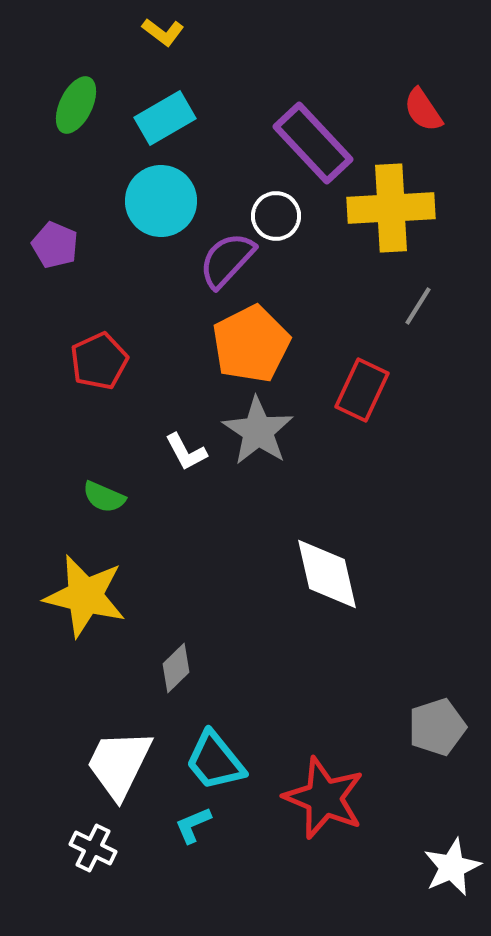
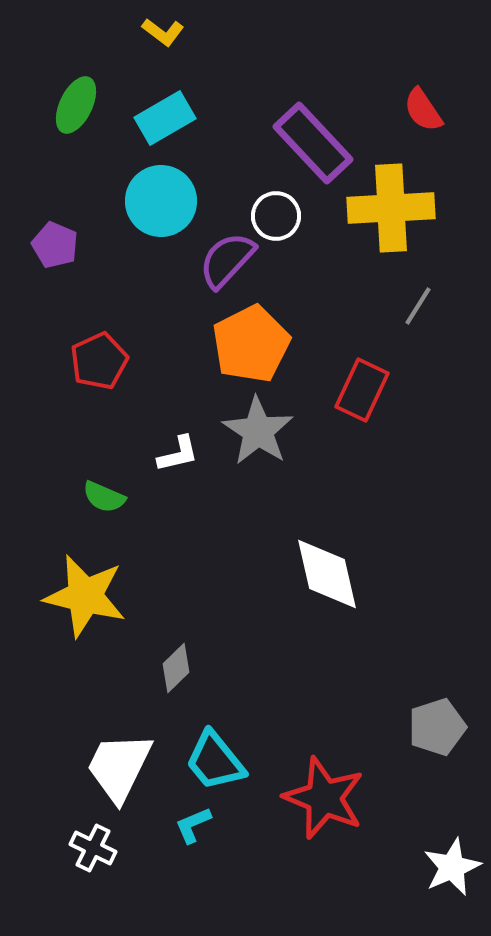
white L-shape: moved 8 px left, 2 px down; rotated 75 degrees counterclockwise
white trapezoid: moved 3 px down
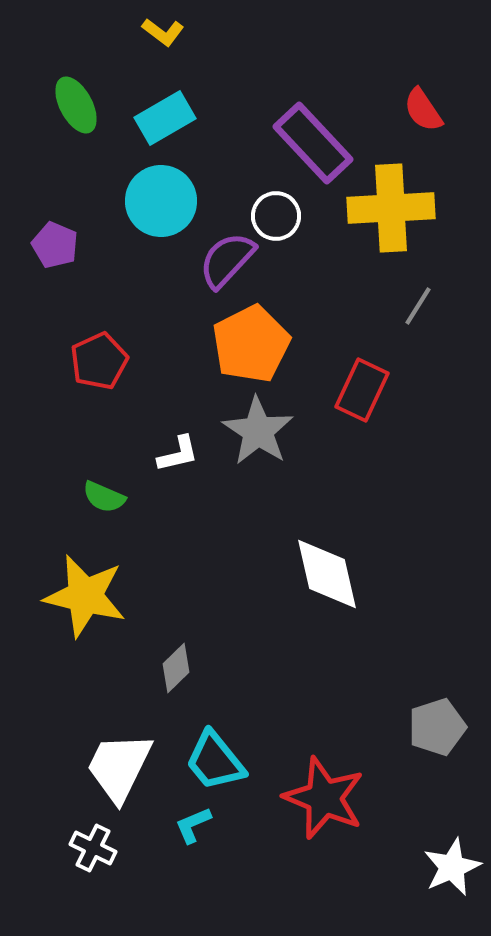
green ellipse: rotated 54 degrees counterclockwise
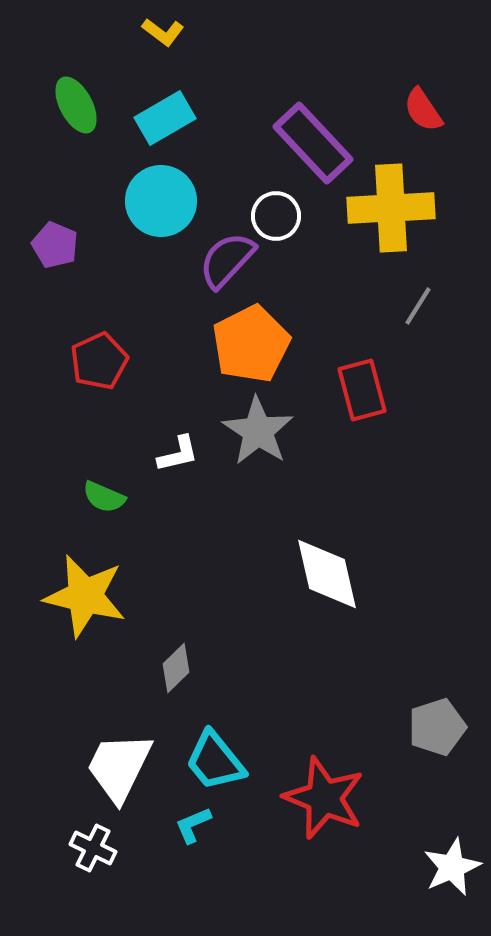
red rectangle: rotated 40 degrees counterclockwise
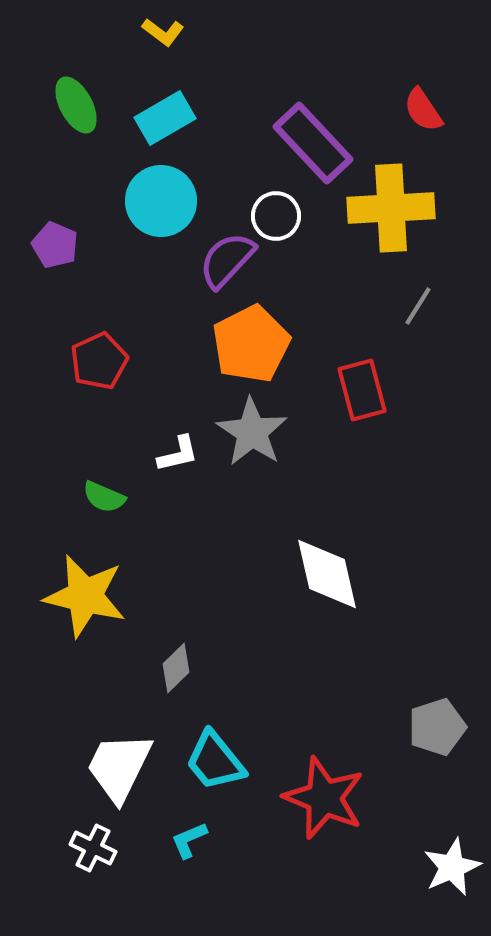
gray star: moved 6 px left, 1 px down
cyan L-shape: moved 4 px left, 15 px down
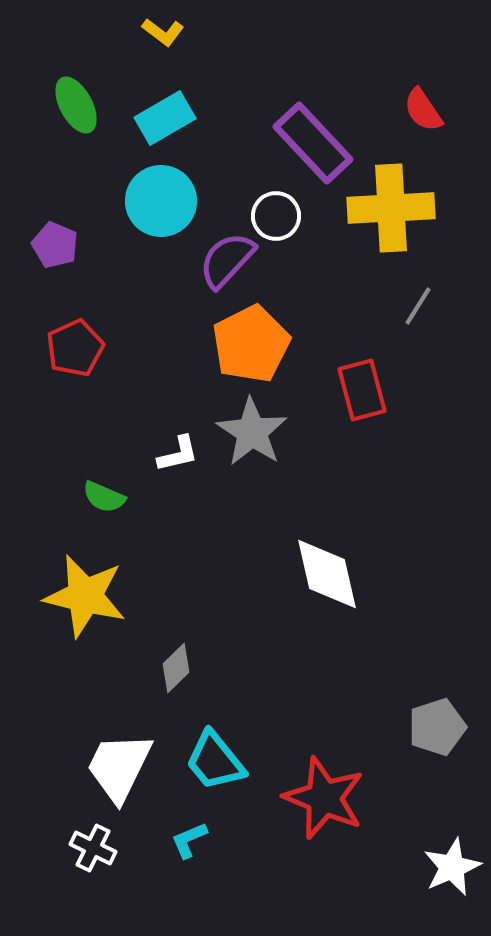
red pentagon: moved 24 px left, 13 px up
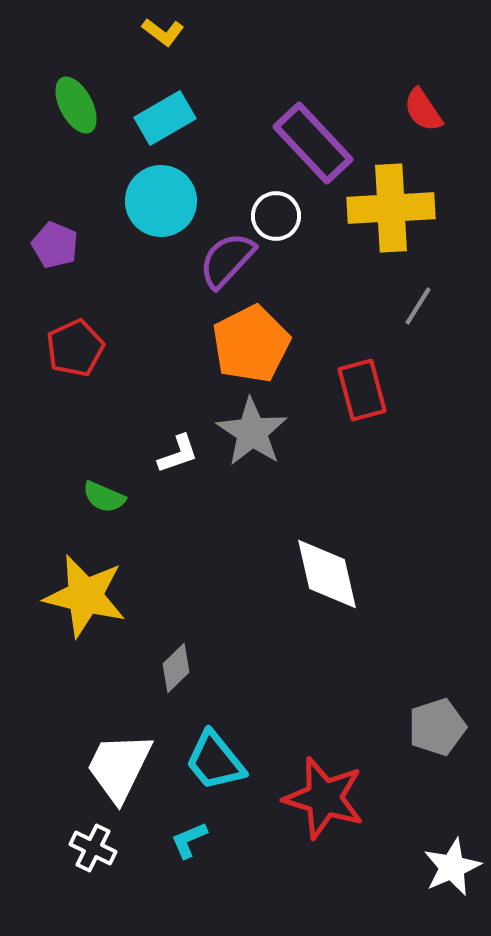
white L-shape: rotated 6 degrees counterclockwise
red star: rotated 6 degrees counterclockwise
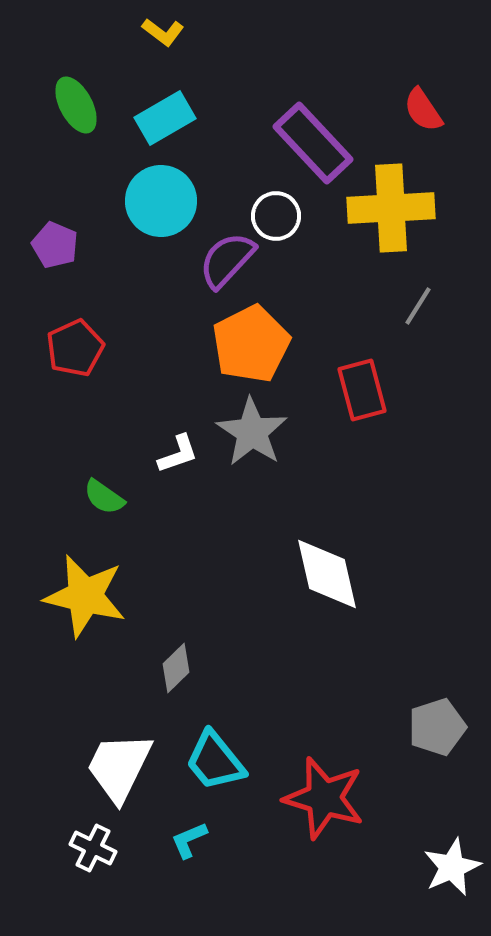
green semicircle: rotated 12 degrees clockwise
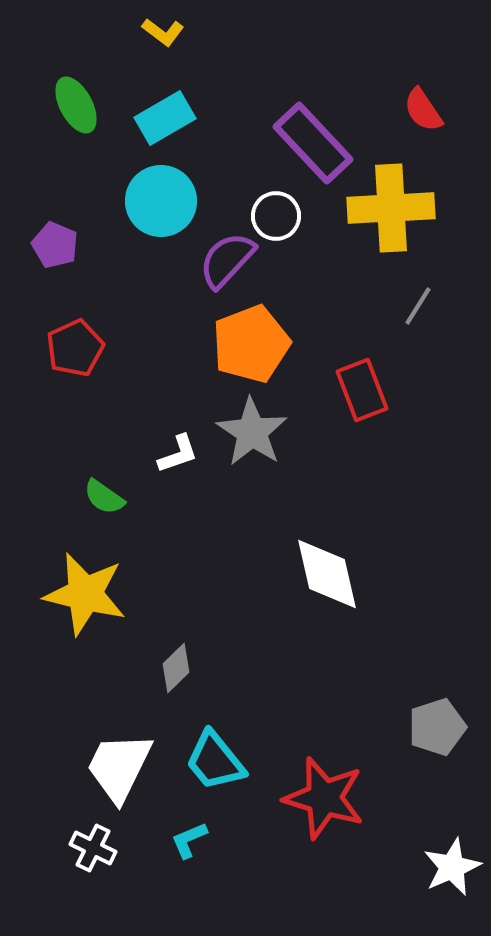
orange pentagon: rotated 6 degrees clockwise
red rectangle: rotated 6 degrees counterclockwise
yellow star: moved 2 px up
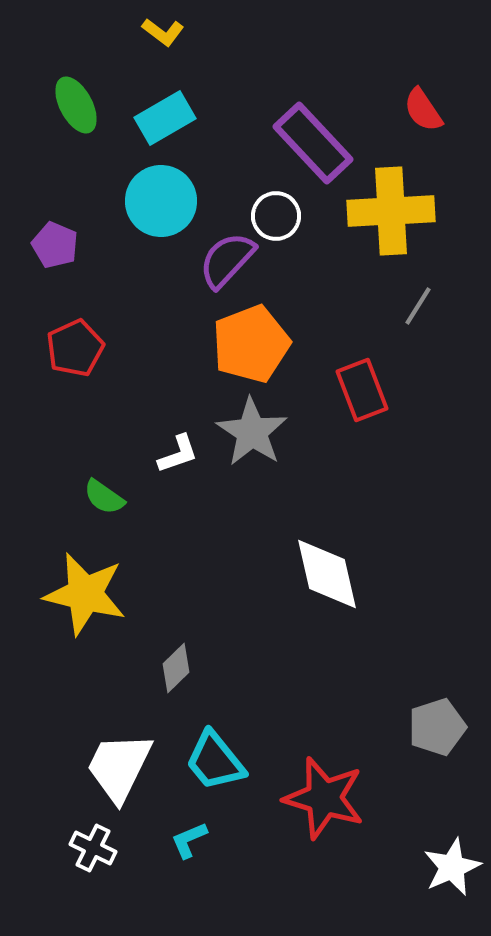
yellow cross: moved 3 px down
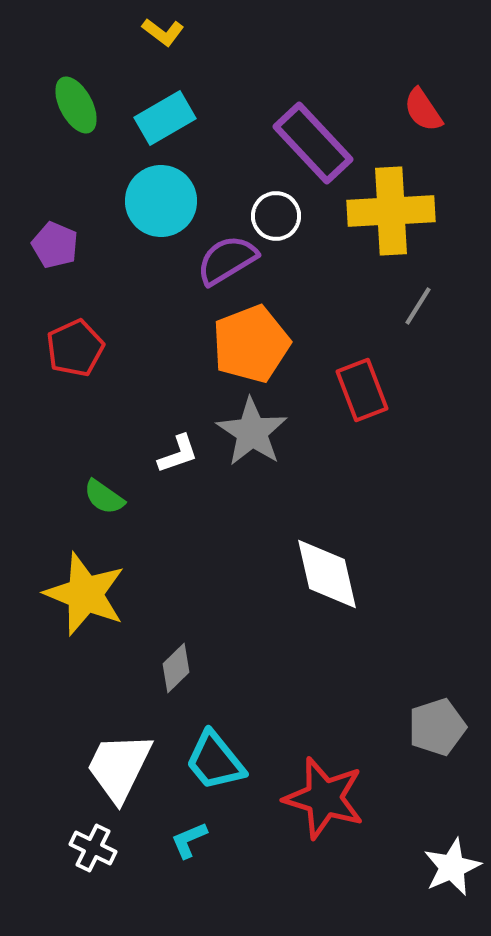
purple semicircle: rotated 16 degrees clockwise
yellow star: rotated 8 degrees clockwise
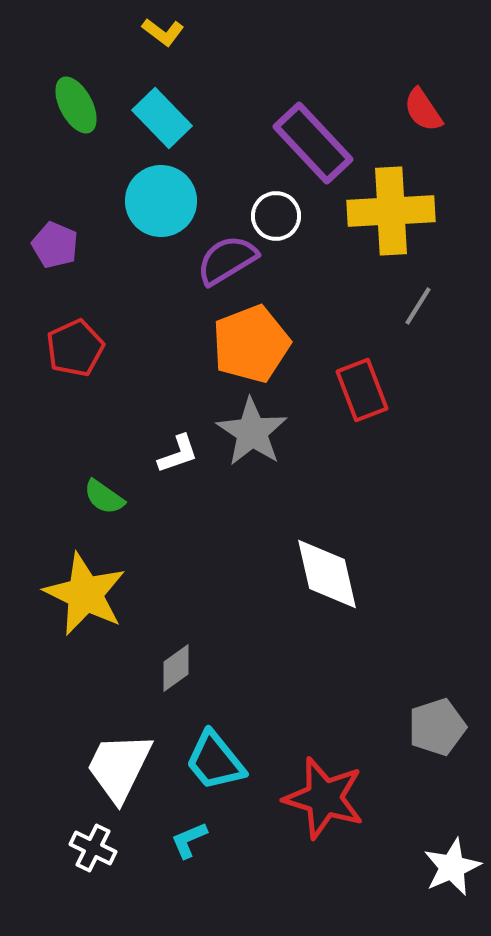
cyan rectangle: moved 3 px left; rotated 76 degrees clockwise
yellow star: rotated 4 degrees clockwise
gray diamond: rotated 9 degrees clockwise
